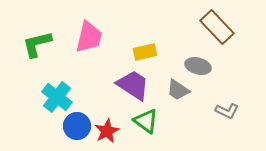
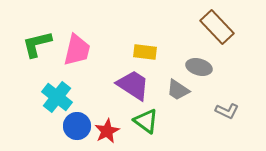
pink trapezoid: moved 12 px left, 13 px down
yellow rectangle: rotated 20 degrees clockwise
gray ellipse: moved 1 px right, 1 px down
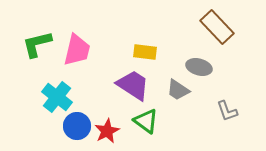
gray L-shape: rotated 45 degrees clockwise
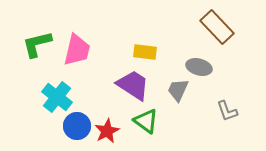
gray trapezoid: rotated 80 degrees clockwise
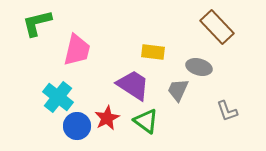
green L-shape: moved 21 px up
yellow rectangle: moved 8 px right
cyan cross: moved 1 px right
red star: moved 13 px up
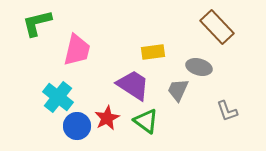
yellow rectangle: rotated 15 degrees counterclockwise
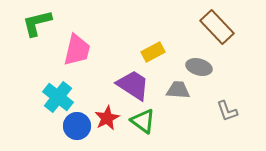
yellow rectangle: rotated 20 degrees counterclockwise
gray trapezoid: rotated 70 degrees clockwise
green triangle: moved 3 px left
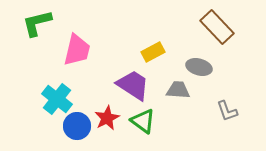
cyan cross: moved 1 px left, 2 px down
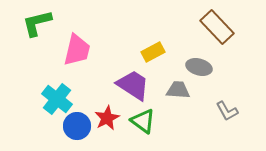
gray L-shape: rotated 10 degrees counterclockwise
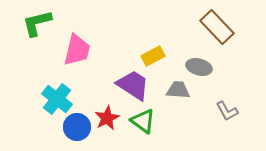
yellow rectangle: moved 4 px down
blue circle: moved 1 px down
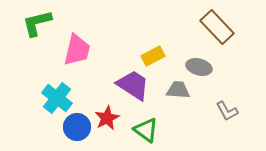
cyan cross: moved 1 px up
green triangle: moved 3 px right, 9 px down
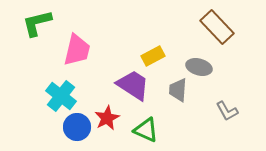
gray trapezoid: rotated 90 degrees counterclockwise
cyan cross: moved 4 px right, 2 px up
green triangle: rotated 12 degrees counterclockwise
